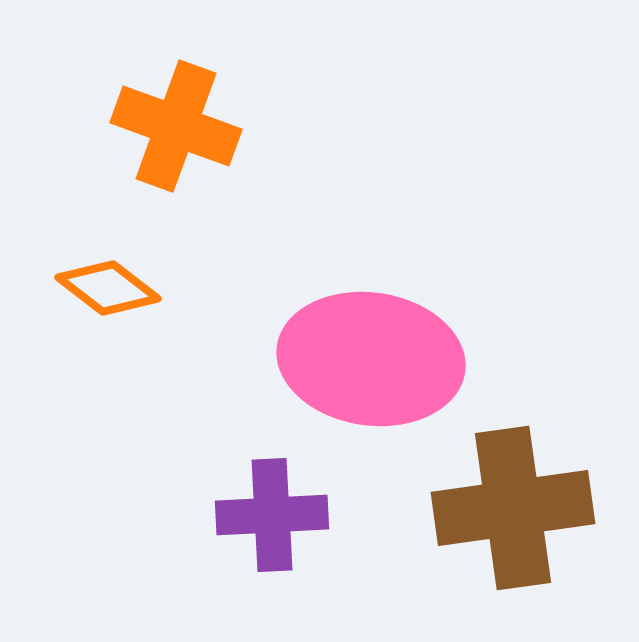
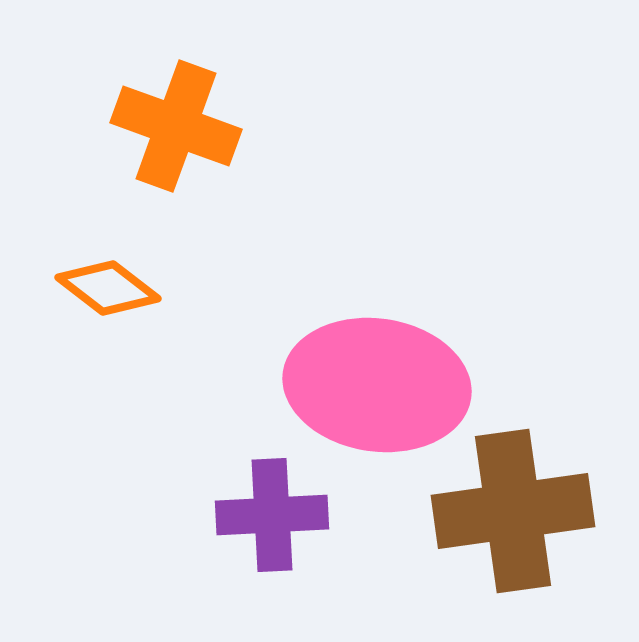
pink ellipse: moved 6 px right, 26 px down
brown cross: moved 3 px down
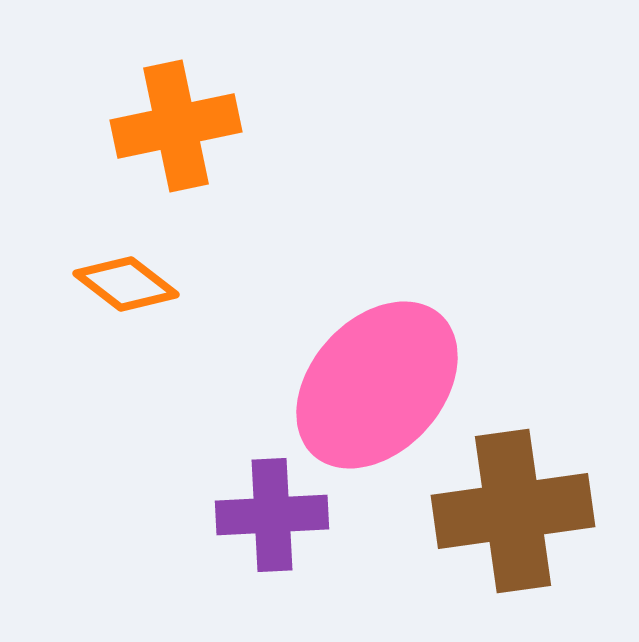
orange cross: rotated 32 degrees counterclockwise
orange diamond: moved 18 px right, 4 px up
pink ellipse: rotated 56 degrees counterclockwise
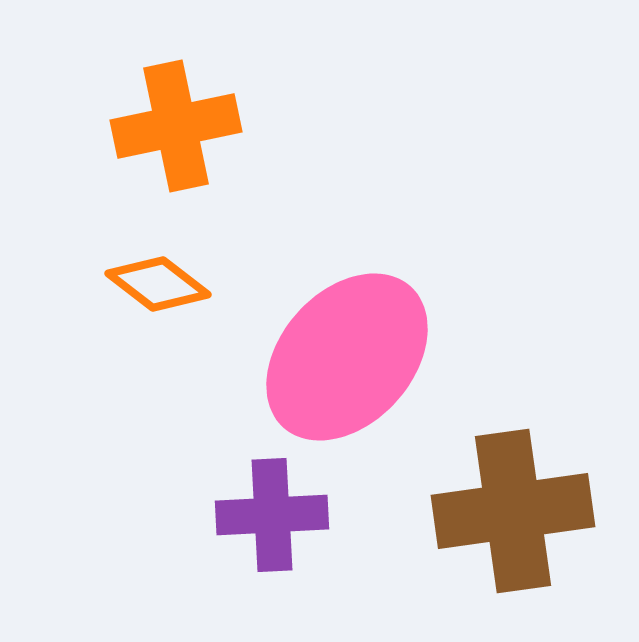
orange diamond: moved 32 px right
pink ellipse: moved 30 px left, 28 px up
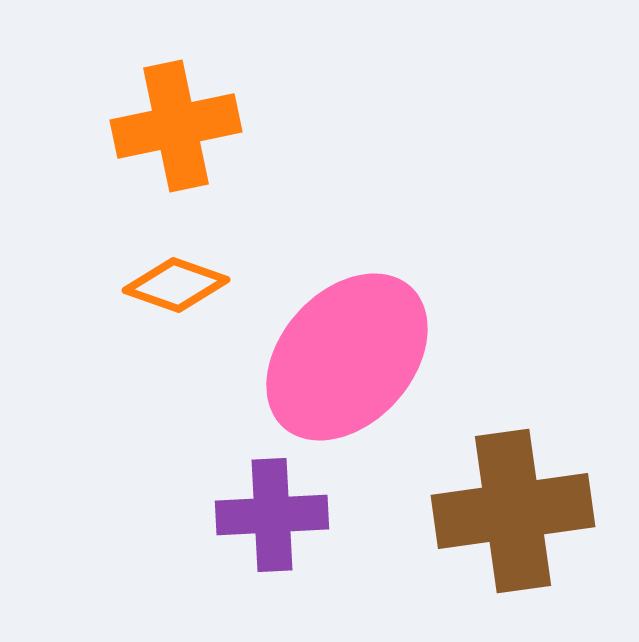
orange diamond: moved 18 px right, 1 px down; rotated 18 degrees counterclockwise
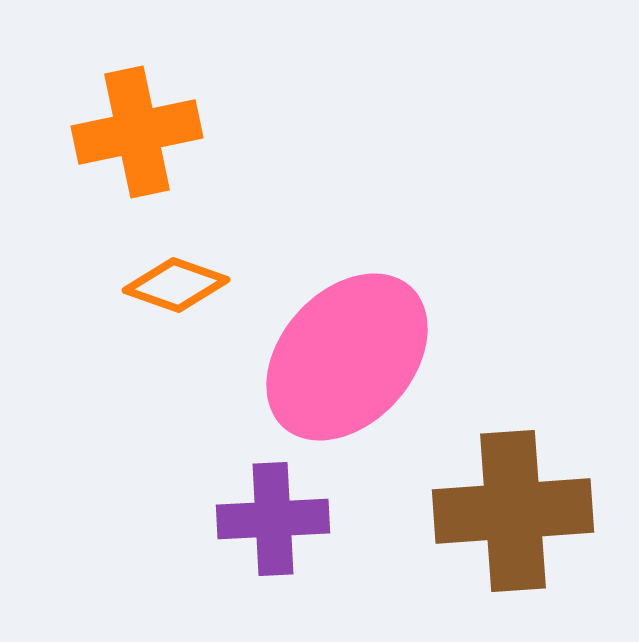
orange cross: moved 39 px left, 6 px down
brown cross: rotated 4 degrees clockwise
purple cross: moved 1 px right, 4 px down
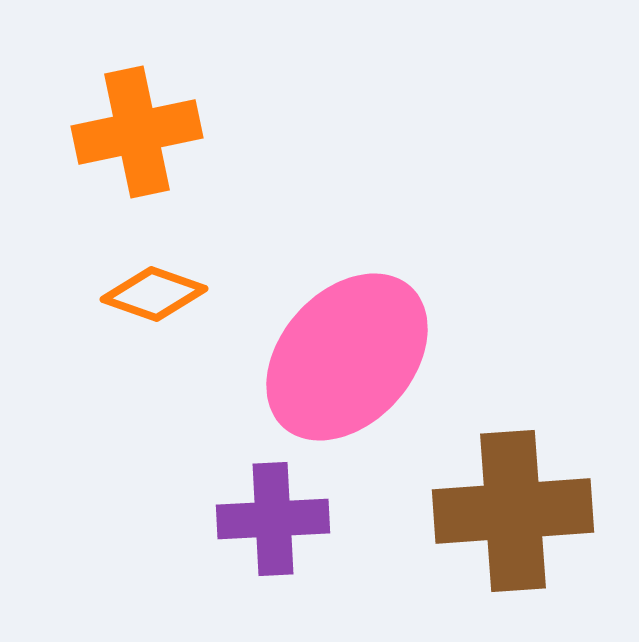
orange diamond: moved 22 px left, 9 px down
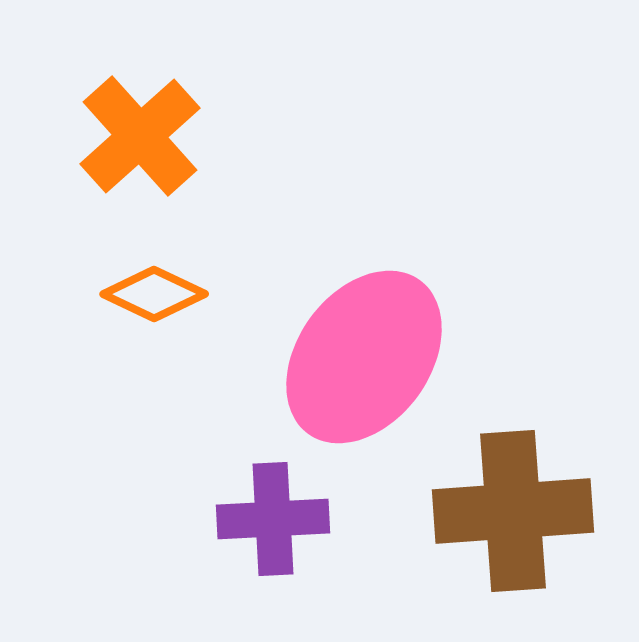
orange cross: moved 3 px right, 4 px down; rotated 30 degrees counterclockwise
orange diamond: rotated 6 degrees clockwise
pink ellipse: moved 17 px right; rotated 6 degrees counterclockwise
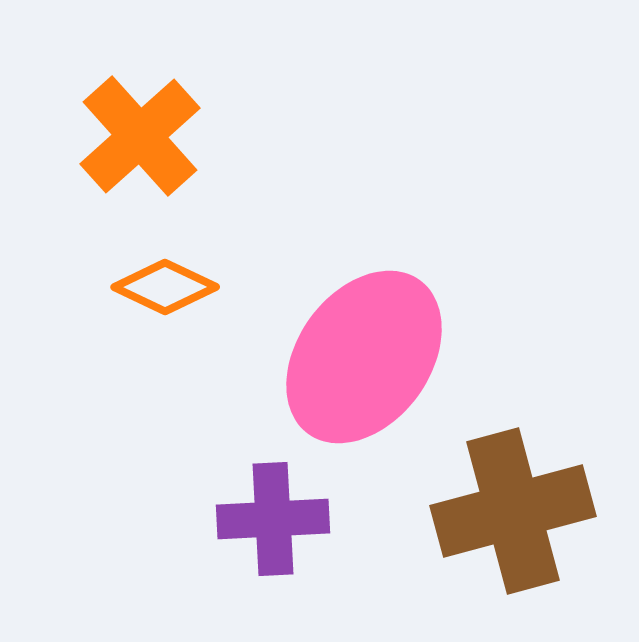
orange diamond: moved 11 px right, 7 px up
brown cross: rotated 11 degrees counterclockwise
